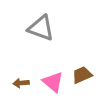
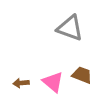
gray triangle: moved 29 px right
brown trapezoid: rotated 45 degrees clockwise
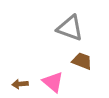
brown trapezoid: moved 14 px up
brown arrow: moved 1 px left, 1 px down
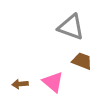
gray triangle: moved 1 px right, 1 px up
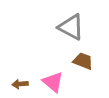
gray triangle: rotated 8 degrees clockwise
brown trapezoid: moved 1 px right
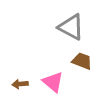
brown trapezoid: moved 1 px left
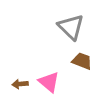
gray triangle: rotated 16 degrees clockwise
pink triangle: moved 4 px left
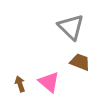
brown trapezoid: moved 2 px left, 1 px down
brown arrow: rotated 77 degrees clockwise
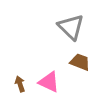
pink triangle: rotated 15 degrees counterclockwise
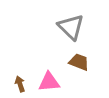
brown trapezoid: moved 1 px left
pink triangle: rotated 30 degrees counterclockwise
